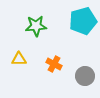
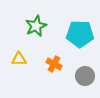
cyan pentagon: moved 3 px left, 13 px down; rotated 16 degrees clockwise
green star: rotated 20 degrees counterclockwise
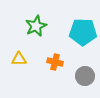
cyan pentagon: moved 3 px right, 2 px up
orange cross: moved 1 px right, 2 px up; rotated 14 degrees counterclockwise
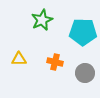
green star: moved 6 px right, 6 px up
gray circle: moved 3 px up
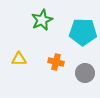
orange cross: moved 1 px right
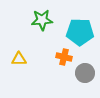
green star: rotated 20 degrees clockwise
cyan pentagon: moved 3 px left
orange cross: moved 8 px right, 5 px up
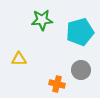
cyan pentagon: rotated 16 degrees counterclockwise
orange cross: moved 7 px left, 27 px down
gray circle: moved 4 px left, 3 px up
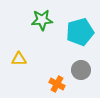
orange cross: rotated 14 degrees clockwise
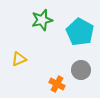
green star: rotated 10 degrees counterclockwise
cyan pentagon: rotated 28 degrees counterclockwise
yellow triangle: rotated 21 degrees counterclockwise
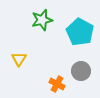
yellow triangle: rotated 35 degrees counterclockwise
gray circle: moved 1 px down
